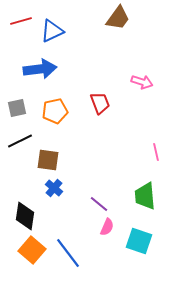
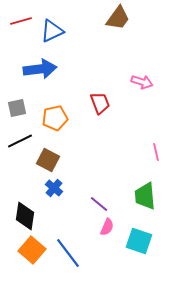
orange pentagon: moved 7 px down
brown square: rotated 20 degrees clockwise
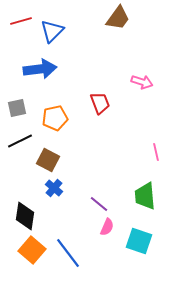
blue triangle: rotated 20 degrees counterclockwise
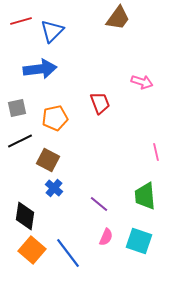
pink semicircle: moved 1 px left, 10 px down
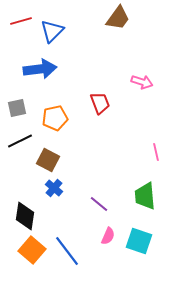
pink semicircle: moved 2 px right, 1 px up
blue line: moved 1 px left, 2 px up
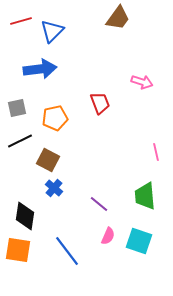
orange square: moved 14 px left; rotated 32 degrees counterclockwise
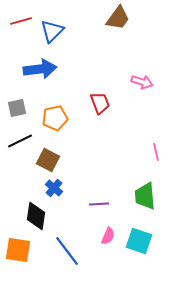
purple line: rotated 42 degrees counterclockwise
black diamond: moved 11 px right
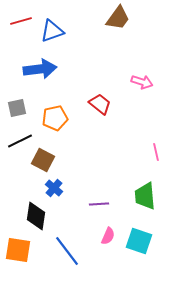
blue triangle: rotated 25 degrees clockwise
red trapezoid: moved 1 px down; rotated 30 degrees counterclockwise
brown square: moved 5 px left
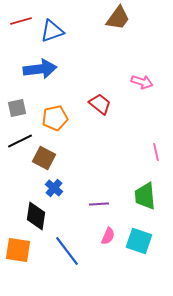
brown square: moved 1 px right, 2 px up
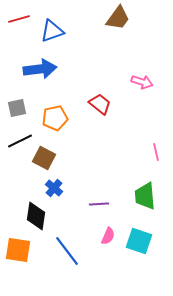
red line: moved 2 px left, 2 px up
